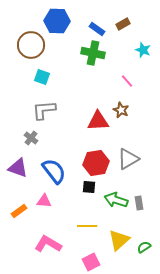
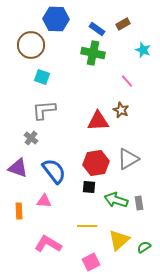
blue hexagon: moved 1 px left, 2 px up
orange rectangle: rotated 56 degrees counterclockwise
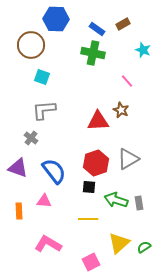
red hexagon: rotated 10 degrees counterclockwise
yellow line: moved 1 px right, 7 px up
yellow triangle: moved 3 px down
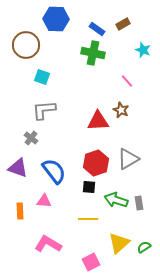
brown circle: moved 5 px left
orange rectangle: moved 1 px right
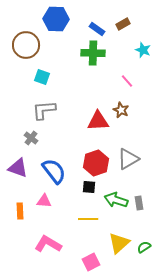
green cross: rotated 10 degrees counterclockwise
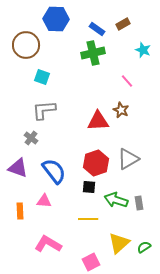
green cross: rotated 15 degrees counterclockwise
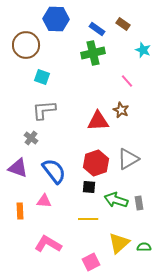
brown rectangle: rotated 64 degrees clockwise
green semicircle: rotated 32 degrees clockwise
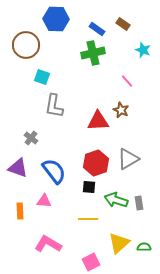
gray L-shape: moved 10 px right, 4 px up; rotated 75 degrees counterclockwise
